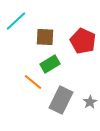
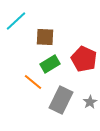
red pentagon: moved 1 px right, 18 px down
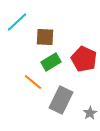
cyan line: moved 1 px right, 1 px down
green rectangle: moved 1 px right, 2 px up
gray star: moved 11 px down
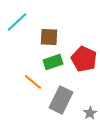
brown square: moved 4 px right
green rectangle: moved 2 px right; rotated 12 degrees clockwise
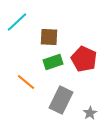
orange line: moved 7 px left
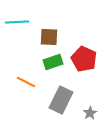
cyan line: rotated 40 degrees clockwise
orange line: rotated 12 degrees counterclockwise
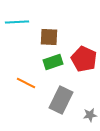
orange line: moved 1 px down
gray star: moved 2 px down; rotated 24 degrees clockwise
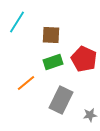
cyan line: rotated 55 degrees counterclockwise
brown square: moved 2 px right, 2 px up
orange line: rotated 66 degrees counterclockwise
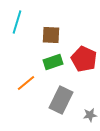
cyan line: rotated 15 degrees counterclockwise
